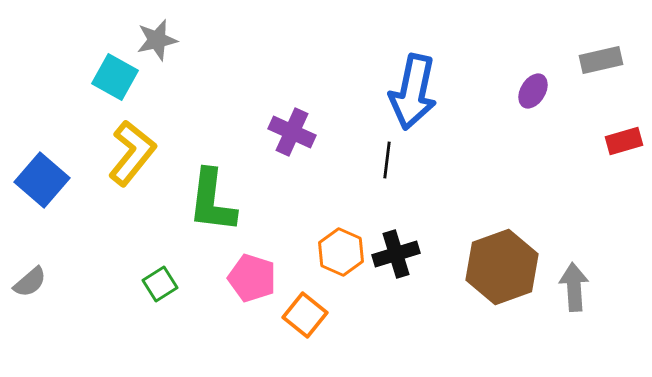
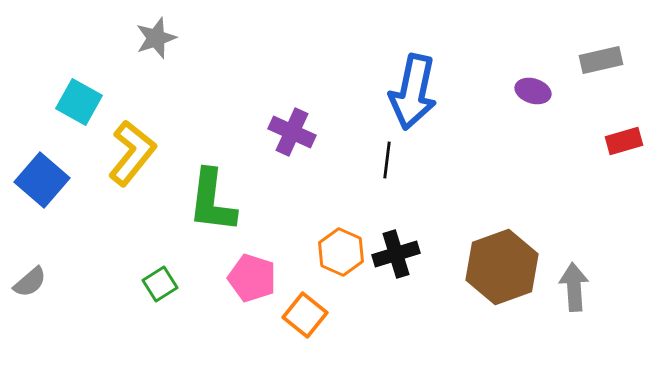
gray star: moved 1 px left, 2 px up; rotated 6 degrees counterclockwise
cyan square: moved 36 px left, 25 px down
purple ellipse: rotated 76 degrees clockwise
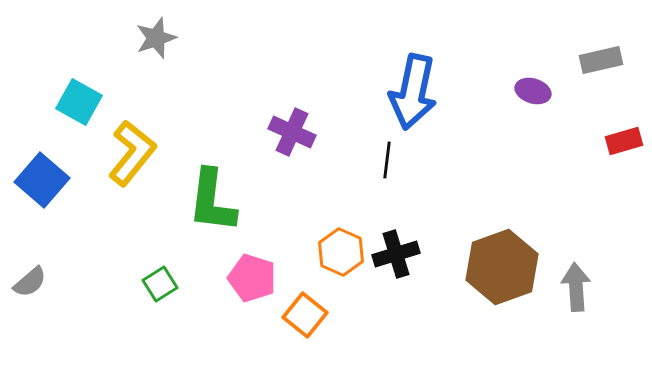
gray arrow: moved 2 px right
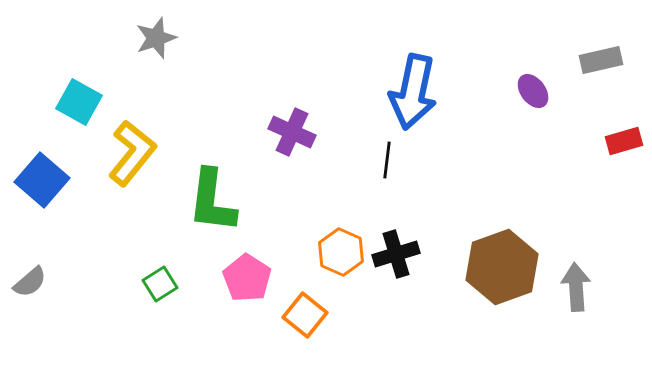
purple ellipse: rotated 36 degrees clockwise
pink pentagon: moved 5 px left; rotated 15 degrees clockwise
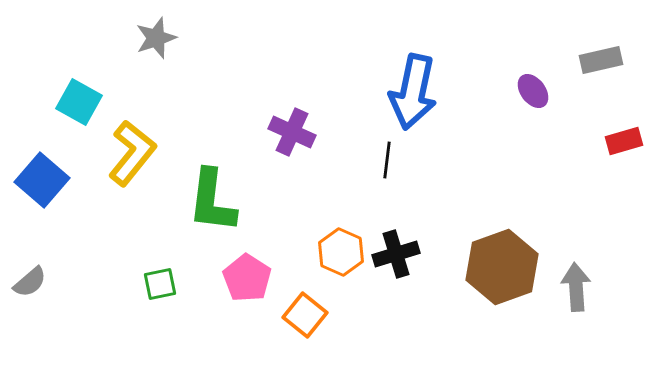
green square: rotated 20 degrees clockwise
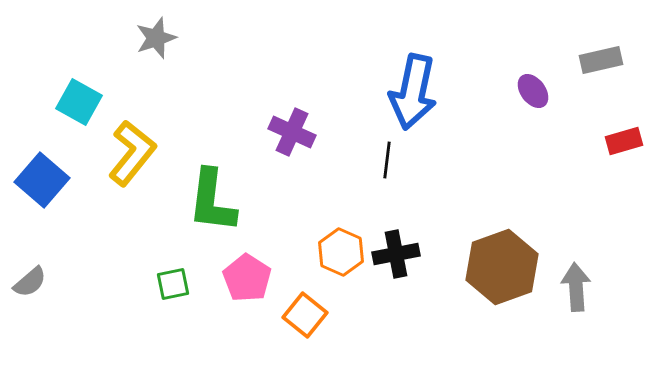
black cross: rotated 6 degrees clockwise
green square: moved 13 px right
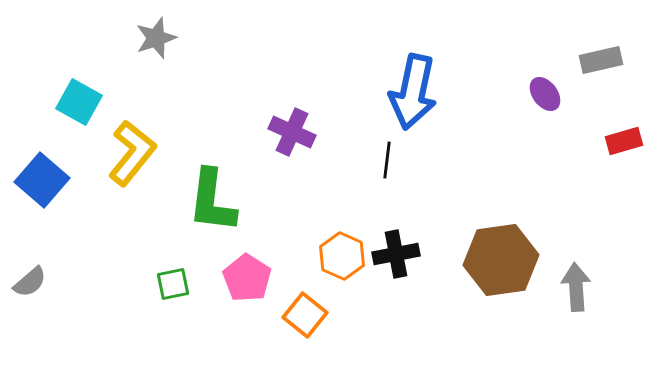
purple ellipse: moved 12 px right, 3 px down
orange hexagon: moved 1 px right, 4 px down
brown hexagon: moved 1 px left, 7 px up; rotated 12 degrees clockwise
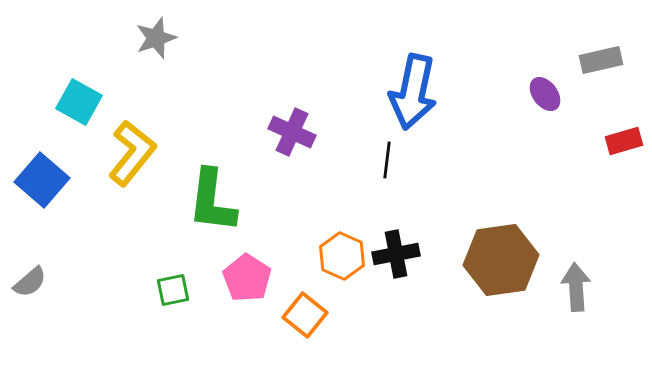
green square: moved 6 px down
